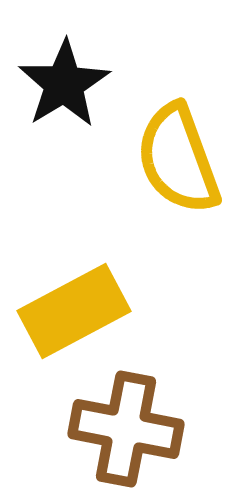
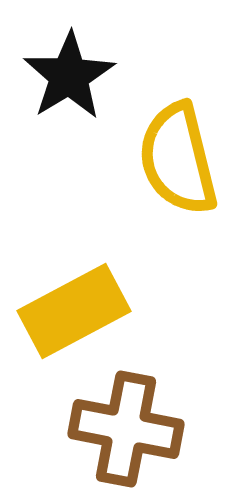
black star: moved 5 px right, 8 px up
yellow semicircle: rotated 6 degrees clockwise
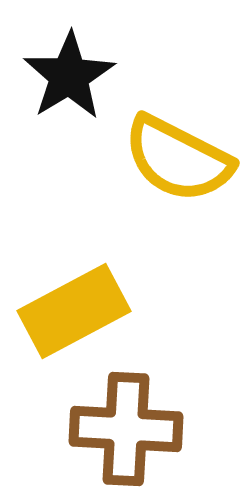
yellow semicircle: rotated 49 degrees counterclockwise
brown cross: rotated 8 degrees counterclockwise
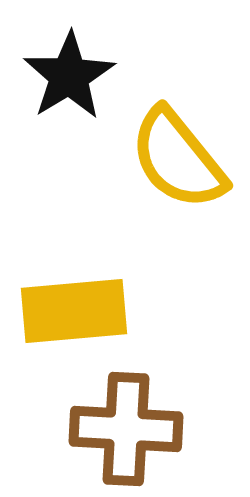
yellow semicircle: rotated 24 degrees clockwise
yellow rectangle: rotated 23 degrees clockwise
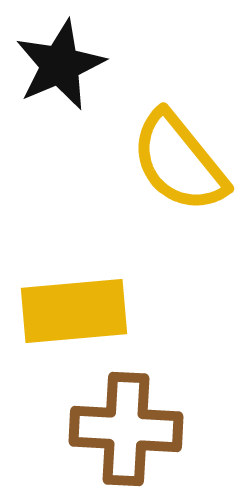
black star: moved 9 px left, 11 px up; rotated 8 degrees clockwise
yellow semicircle: moved 1 px right, 3 px down
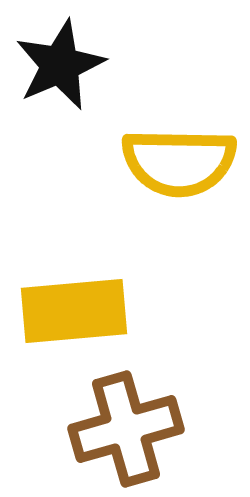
yellow semicircle: rotated 50 degrees counterclockwise
brown cross: rotated 19 degrees counterclockwise
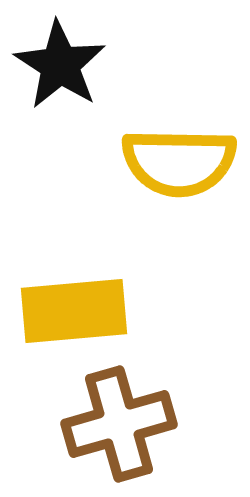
black star: rotated 16 degrees counterclockwise
brown cross: moved 7 px left, 5 px up
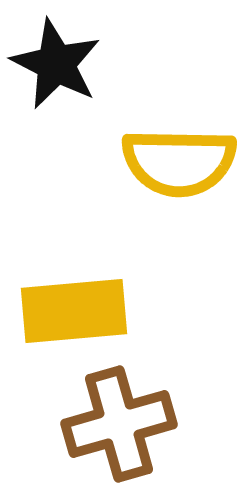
black star: moved 4 px left, 1 px up; rotated 6 degrees counterclockwise
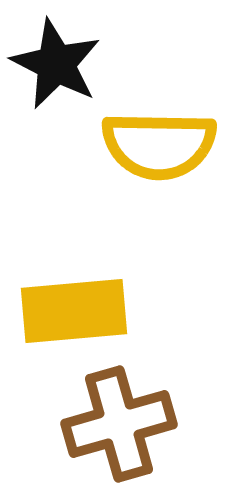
yellow semicircle: moved 20 px left, 17 px up
